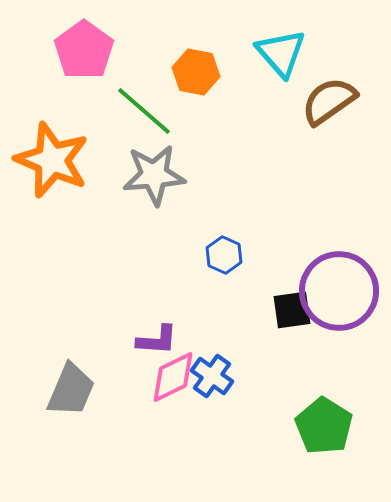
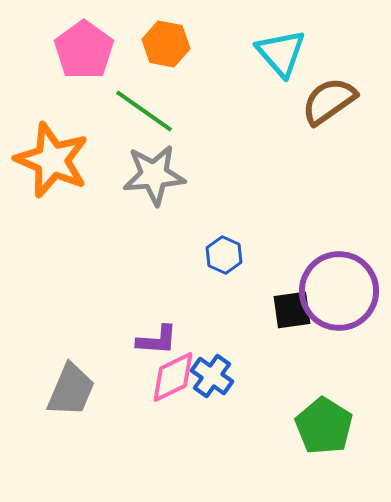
orange hexagon: moved 30 px left, 28 px up
green line: rotated 6 degrees counterclockwise
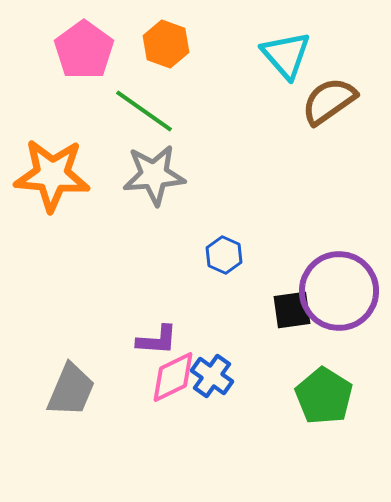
orange hexagon: rotated 9 degrees clockwise
cyan triangle: moved 5 px right, 2 px down
orange star: moved 15 px down; rotated 18 degrees counterclockwise
green pentagon: moved 30 px up
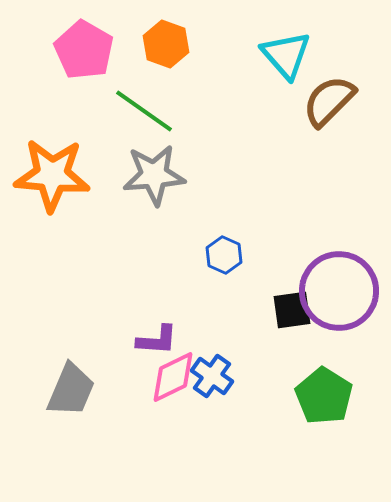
pink pentagon: rotated 6 degrees counterclockwise
brown semicircle: rotated 10 degrees counterclockwise
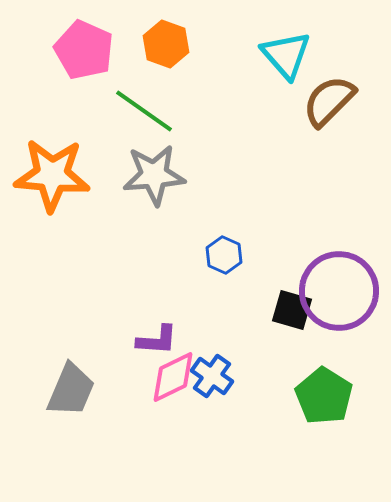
pink pentagon: rotated 6 degrees counterclockwise
black square: rotated 24 degrees clockwise
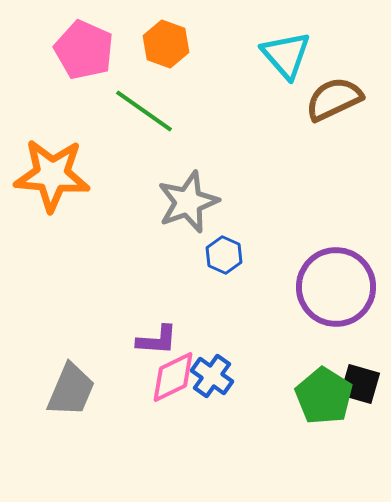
brown semicircle: moved 5 px right, 2 px up; rotated 20 degrees clockwise
gray star: moved 34 px right, 27 px down; rotated 16 degrees counterclockwise
purple circle: moved 3 px left, 4 px up
black square: moved 68 px right, 74 px down
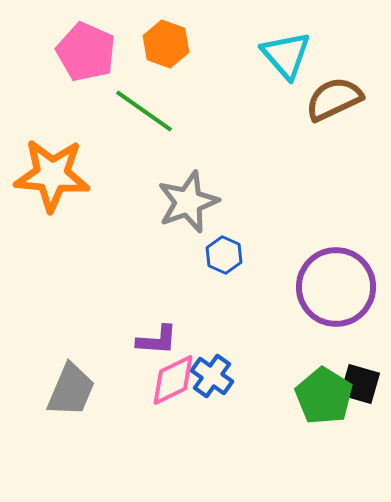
pink pentagon: moved 2 px right, 2 px down
pink diamond: moved 3 px down
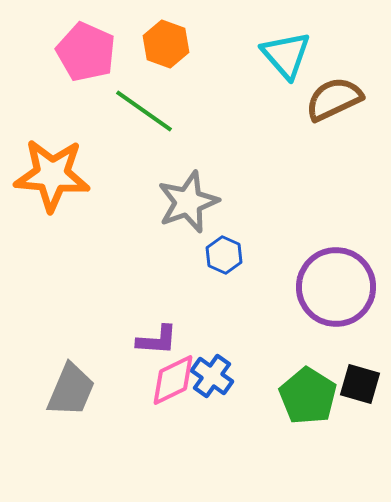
green pentagon: moved 16 px left
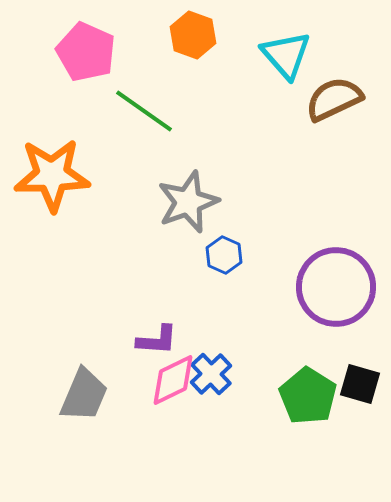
orange hexagon: moved 27 px right, 9 px up
orange star: rotated 6 degrees counterclockwise
blue cross: moved 1 px left, 2 px up; rotated 12 degrees clockwise
gray trapezoid: moved 13 px right, 5 px down
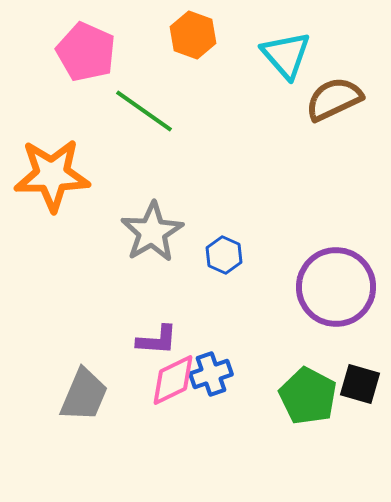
gray star: moved 36 px left, 30 px down; rotated 10 degrees counterclockwise
blue cross: rotated 24 degrees clockwise
green pentagon: rotated 4 degrees counterclockwise
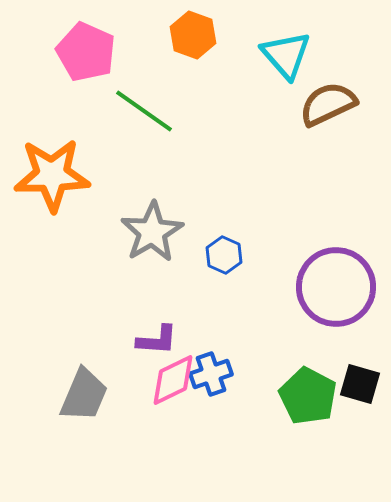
brown semicircle: moved 6 px left, 5 px down
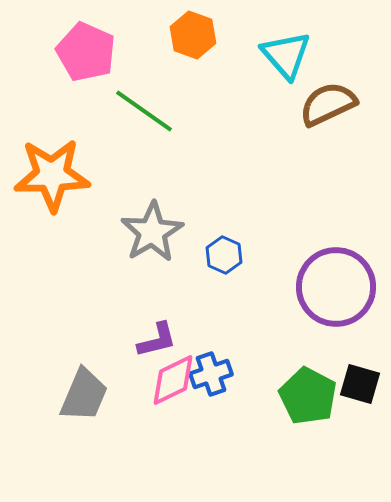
purple L-shape: rotated 18 degrees counterclockwise
